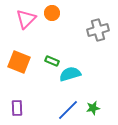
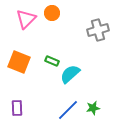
cyan semicircle: rotated 25 degrees counterclockwise
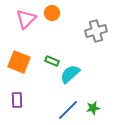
gray cross: moved 2 px left, 1 px down
purple rectangle: moved 8 px up
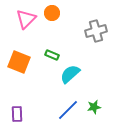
green rectangle: moved 6 px up
purple rectangle: moved 14 px down
green star: moved 1 px right, 1 px up
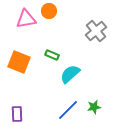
orange circle: moved 3 px left, 2 px up
pink triangle: rotated 35 degrees clockwise
gray cross: rotated 25 degrees counterclockwise
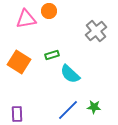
green rectangle: rotated 40 degrees counterclockwise
orange square: rotated 10 degrees clockwise
cyan semicircle: rotated 95 degrees counterclockwise
green star: rotated 16 degrees clockwise
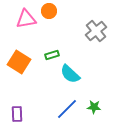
blue line: moved 1 px left, 1 px up
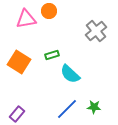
purple rectangle: rotated 42 degrees clockwise
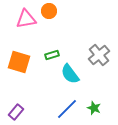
gray cross: moved 3 px right, 24 px down
orange square: rotated 15 degrees counterclockwise
cyan semicircle: rotated 10 degrees clockwise
green star: moved 1 px down; rotated 16 degrees clockwise
purple rectangle: moved 1 px left, 2 px up
